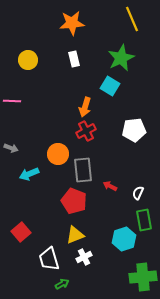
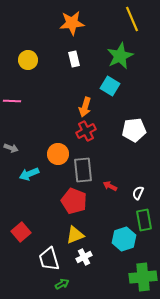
green star: moved 1 px left, 2 px up
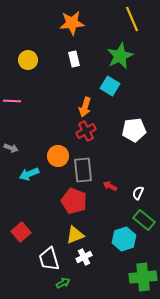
orange circle: moved 2 px down
green rectangle: rotated 40 degrees counterclockwise
green arrow: moved 1 px right, 1 px up
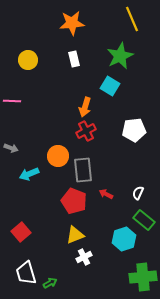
red arrow: moved 4 px left, 8 px down
white trapezoid: moved 23 px left, 14 px down
green arrow: moved 13 px left
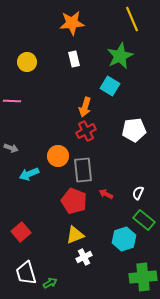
yellow circle: moved 1 px left, 2 px down
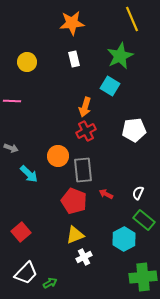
cyan arrow: rotated 114 degrees counterclockwise
cyan hexagon: rotated 10 degrees counterclockwise
white trapezoid: rotated 120 degrees counterclockwise
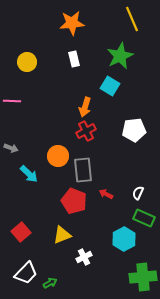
green rectangle: moved 2 px up; rotated 15 degrees counterclockwise
yellow triangle: moved 13 px left
